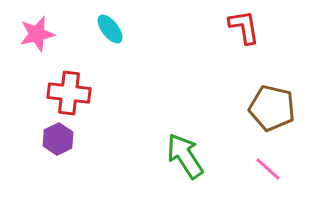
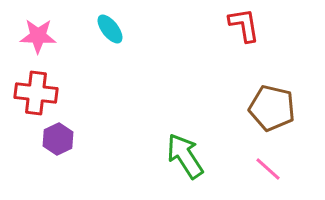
red L-shape: moved 2 px up
pink star: moved 1 px right, 2 px down; rotated 15 degrees clockwise
red cross: moved 33 px left
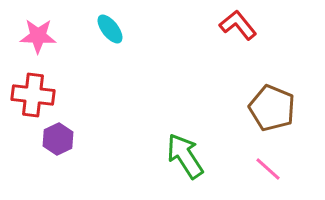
red L-shape: moved 6 px left; rotated 30 degrees counterclockwise
red cross: moved 3 px left, 2 px down
brown pentagon: rotated 9 degrees clockwise
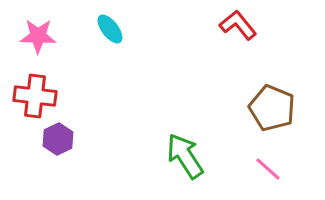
red cross: moved 2 px right, 1 px down
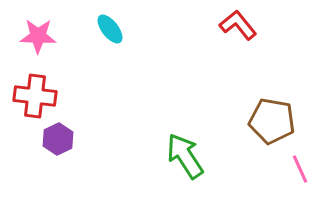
brown pentagon: moved 13 px down; rotated 12 degrees counterclockwise
pink line: moved 32 px right; rotated 24 degrees clockwise
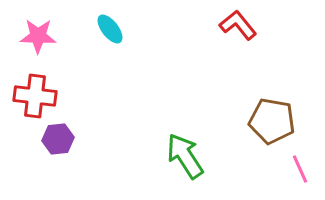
purple hexagon: rotated 20 degrees clockwise
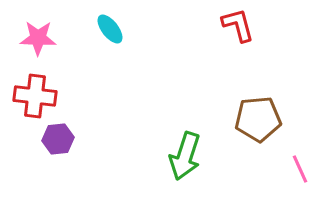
red L-shape: rotated 24 degrees clockwise
pink star: moved 2 px down
brown pentagon: moved 14 px left, 2 px up; rotated 15 degrees counterclockwise
green arrow: rotated 129 degrees counterclockwise
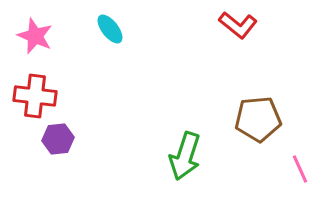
red L-shape: rotated 144 degrees clockwise
pink star: moved 3 px left, 2 px up; rotated 21 degrees clockwise
